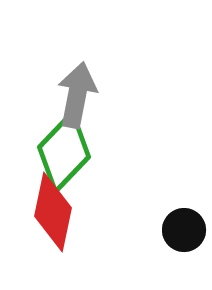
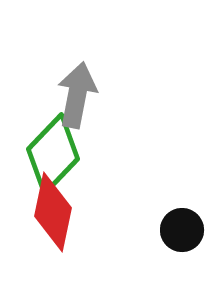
green diamond: moved 11 px left, 2 px down
black circle: moved 2 px left
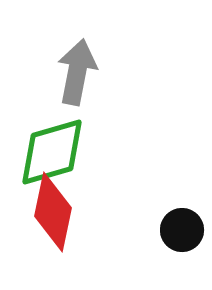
gray arrow: moved 23 px up
green diamond: moved 1 px left, 2 px up; rotated 30 degrees clockwise
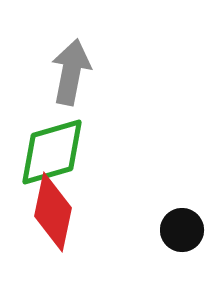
gray arrow: moved 6 px left
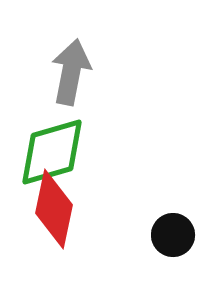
red diamond: moved 1 px right, 3 px up
black circle: moved 9 px left, 5 px down
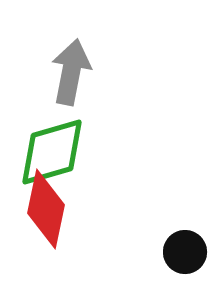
red diamond: moved 8 px left
black circle: moved 12 px right, 17 px down
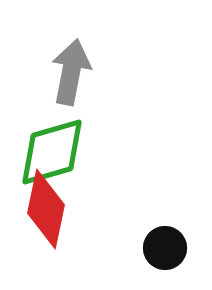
black circle: moved 20 px left, 4 px up
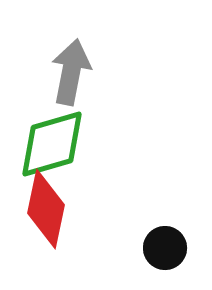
green diamond: moved 8 px up
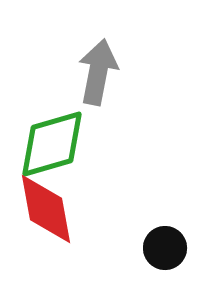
gray arrow: moved 27 px right
red diamond: rotated 22 degrees counterclockwise
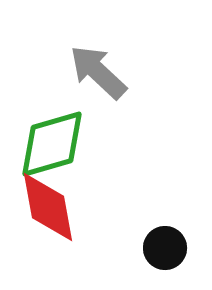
gray arrow: rotated 58 degrees counterclockwise
red diamond: moved 2 px right, 2 px up
